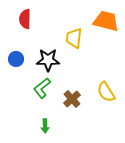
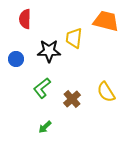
black star: moved 1 px right, 9 px up
green arrow: moved 1 px down; rotated 48 degrees clockwise
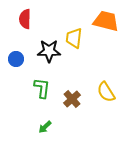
green L-shape: rotated 135 degrees clockwise
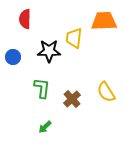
orange trapezoid: moved 2 px left; rotated 16 degrees counterclockwise
blue circle: moved 3 px left, 2 px up
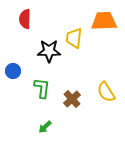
blue circle: moved 14 px down
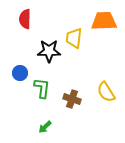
blue circle: moved 7 px right, 2 px down
brown cross: rotated 30 degrees counterclockwise
